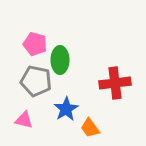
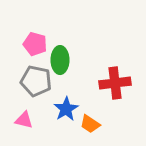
orange trapezoid: moved 4 px up; rotated 20 degrees counterclockwise
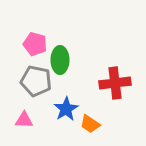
pink triangle: rotated 12 degrees counterclockwise
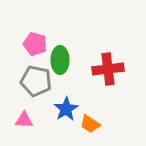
red cross: moved 7 px left, 14 px up
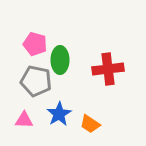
blue star: moved 7 px left, 5 px down
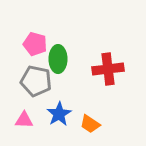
green ellipse: moved 2 px left, 1 px up
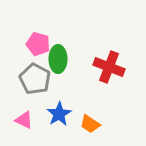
pink pentagon: moved 3 px right
red cross: moved 1 px right, 2 px up; rotated 28 degrees clockwise
gray pentagon: moved 1 px left, 2 px up; rotated 16 degrees clockwise
pink triangle: rotated 24 degrees clockwise
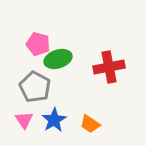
green ellipse: rotated 72 degrees clockwise
red cross: rotated 32 degrees counterclockwise
gray pentagon: moved 8 px down
blue star: moved 5 px left, 6 px down
pink triangle: rotated 30 degrees clockwise
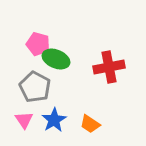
green ellipse: moved 2 px left; rotated 40 degrees clockwise
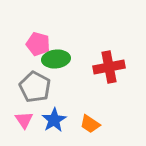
green ellipse: rotated 28 degrees counterclockwise
